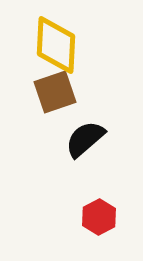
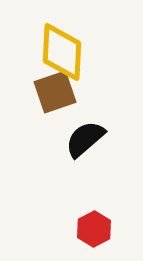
yellow diamond: moved 6 px right, 7 px down
red hexagon: moved 5 px left, 12 px down
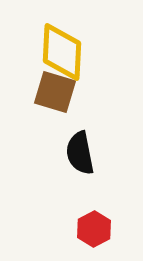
brown square: rotated 36 degrees clockwise
black semicircle: moved 5 px left, 14 px down; rotated 60 degrees counterclockwise
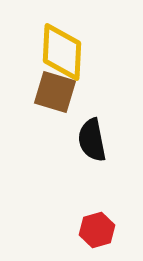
black semicircle: moved 12 px right, 13 px up
red hexagon: moved 3 px right, 1 px down; rotated 12 degrees clockwise
